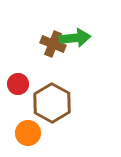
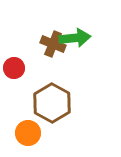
red circle: moved 4 px left, 16 px up
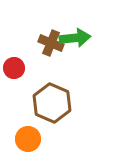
brown cross: moved 2 px left, 1 px up
brown hexagon: rotated 6 degrees counterclockwise
orange circle: moved 6 px down
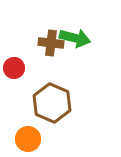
green arrow: rotated 20 degrees clockwise
brown cross: rotated 15 degrees counterclockwise
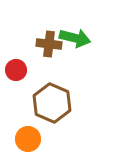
brown cross: moved 2 px left, 1 px down
red circle: moved 2 px right, 2 px down
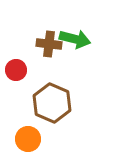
green arrow: moved 1 px down
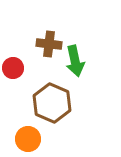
green arrow: moved 22 px down; rotated 64 degrees clockwise
red circle: moved 3 px left, 2 px up
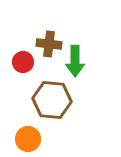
green arrow: rotated 12 degrees clockwise
red circle: moved 10 px right, 6 px up
brown hexagon: moved 3 px up; rotated 18 degrees counterclockwise
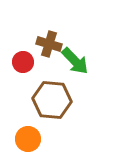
brown cross: rotated 10 degrees clockwise
green arrow: rotated 44 degrees counterclockwise
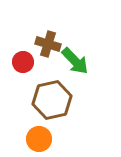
brown cross: moved 1 px left
brown hexagon: rotated 18 degrees counterclockwise
orange circle: moved 11 px right
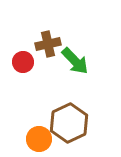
brown cross: rotated 30 degrees counterclockwise
brown hexagon: moved 17 px right, 23 px down; rotated 12 degrees counterclockwise
